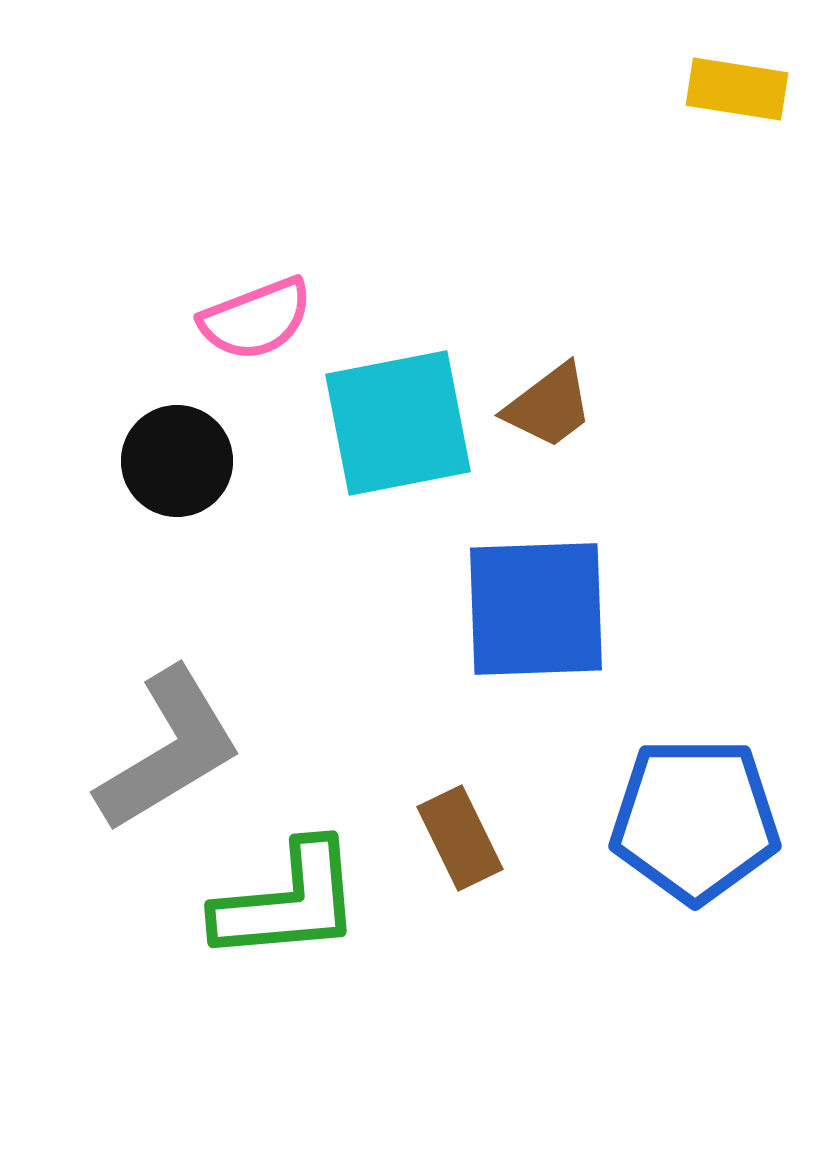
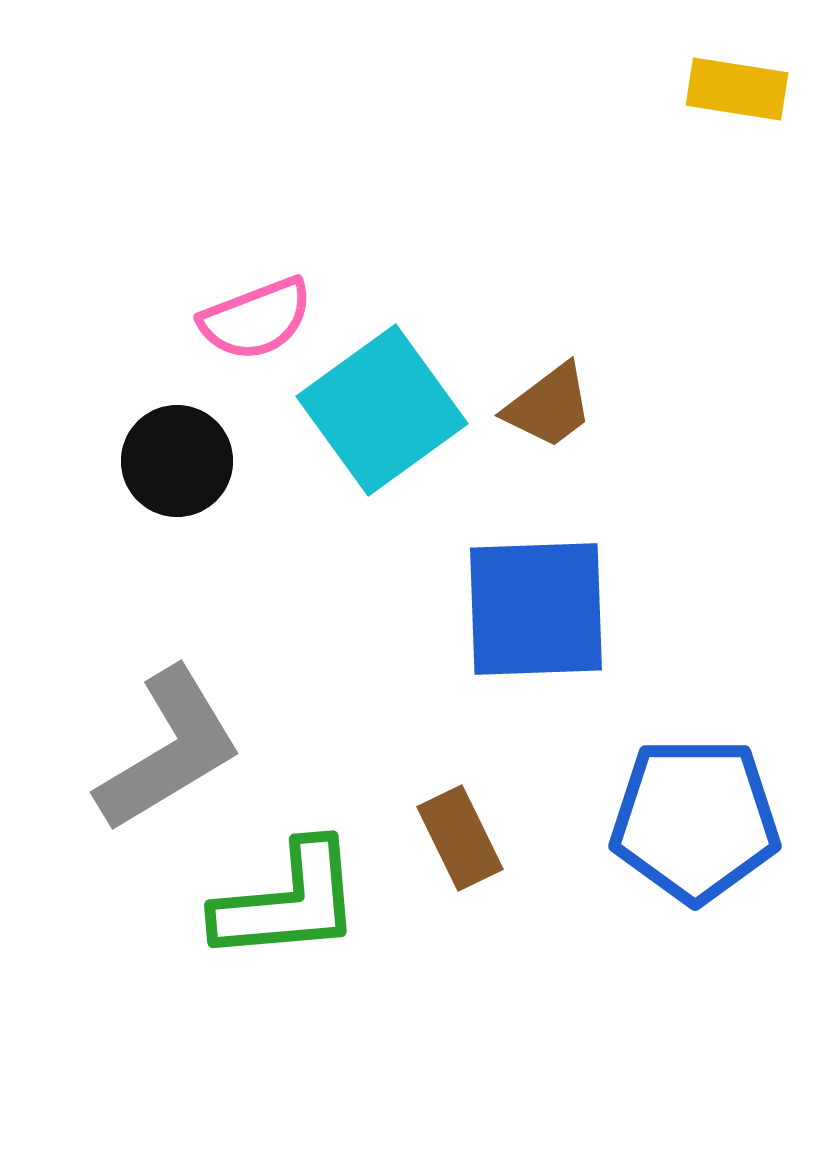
cyan square: moved 16 px left, 13 px up; rotated 25 degrees counterclockwise
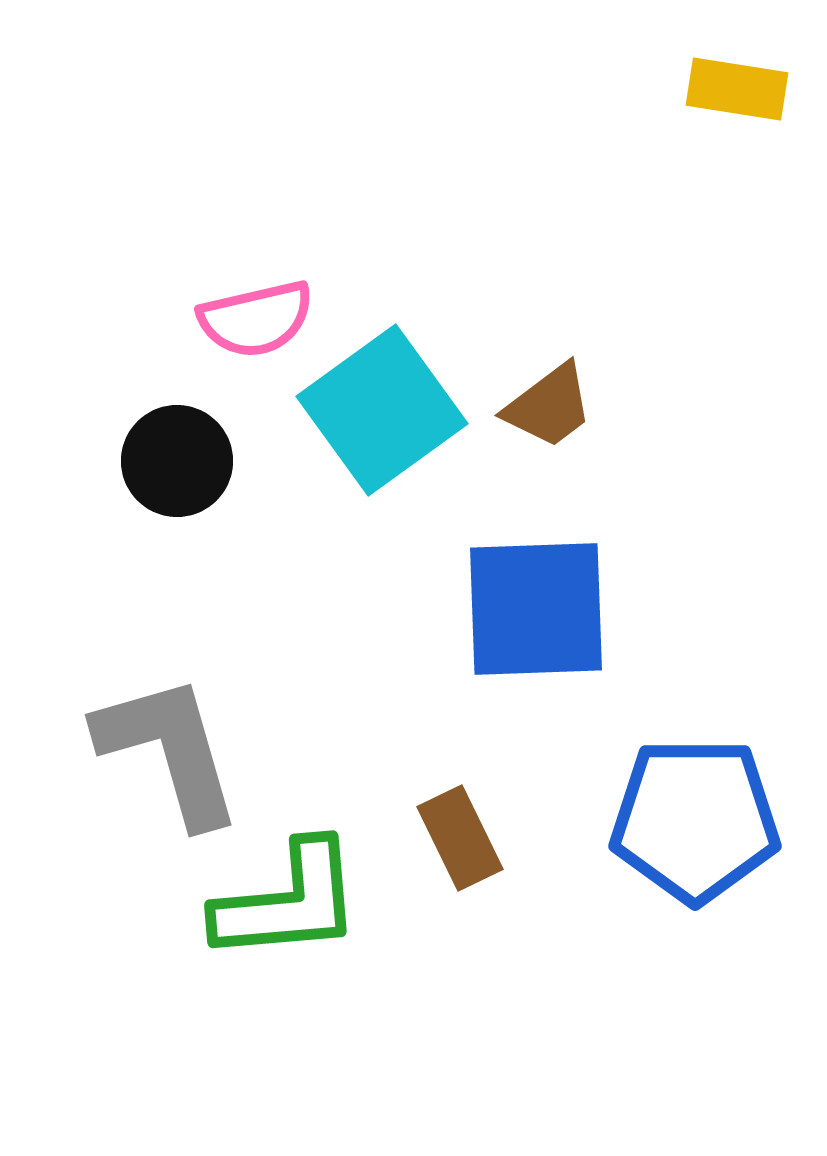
pink semicircle: rotated 8 degrees clockwise
gray L-shape: rotated 75 degrees counterclockwise
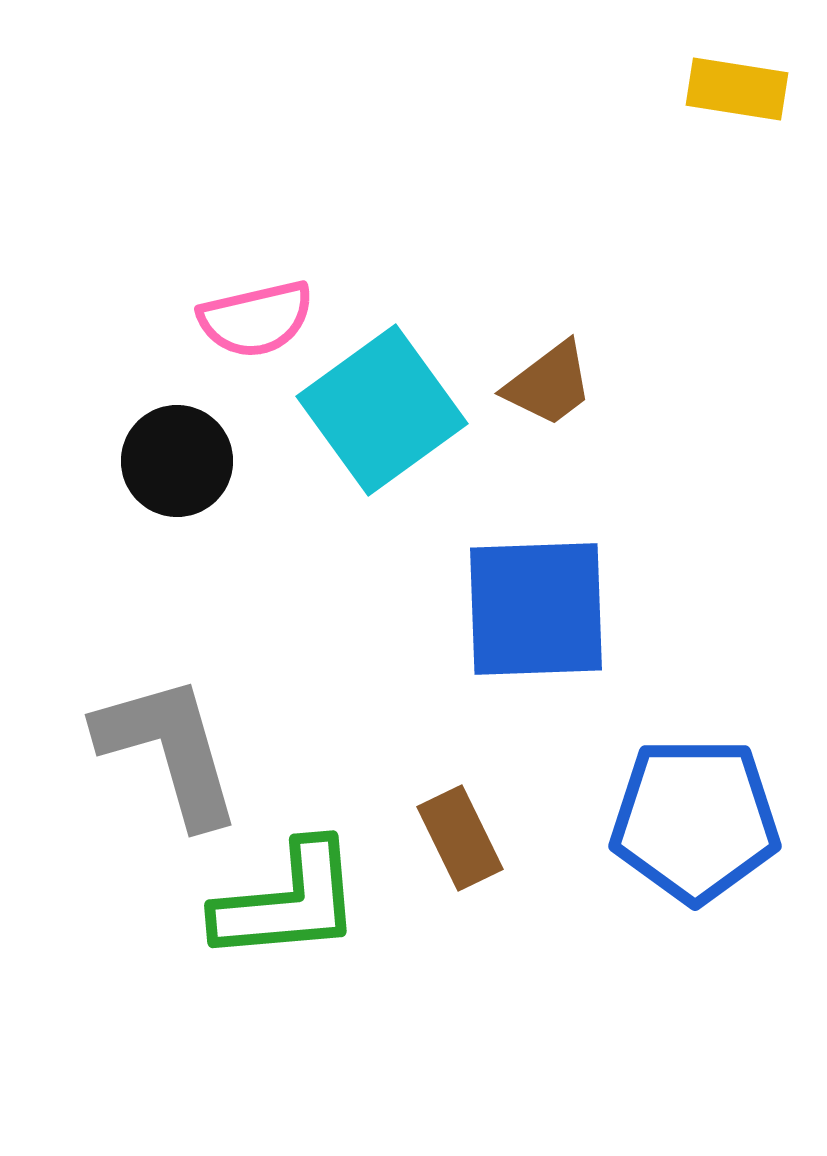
brown trapezoid: moved 22 px up
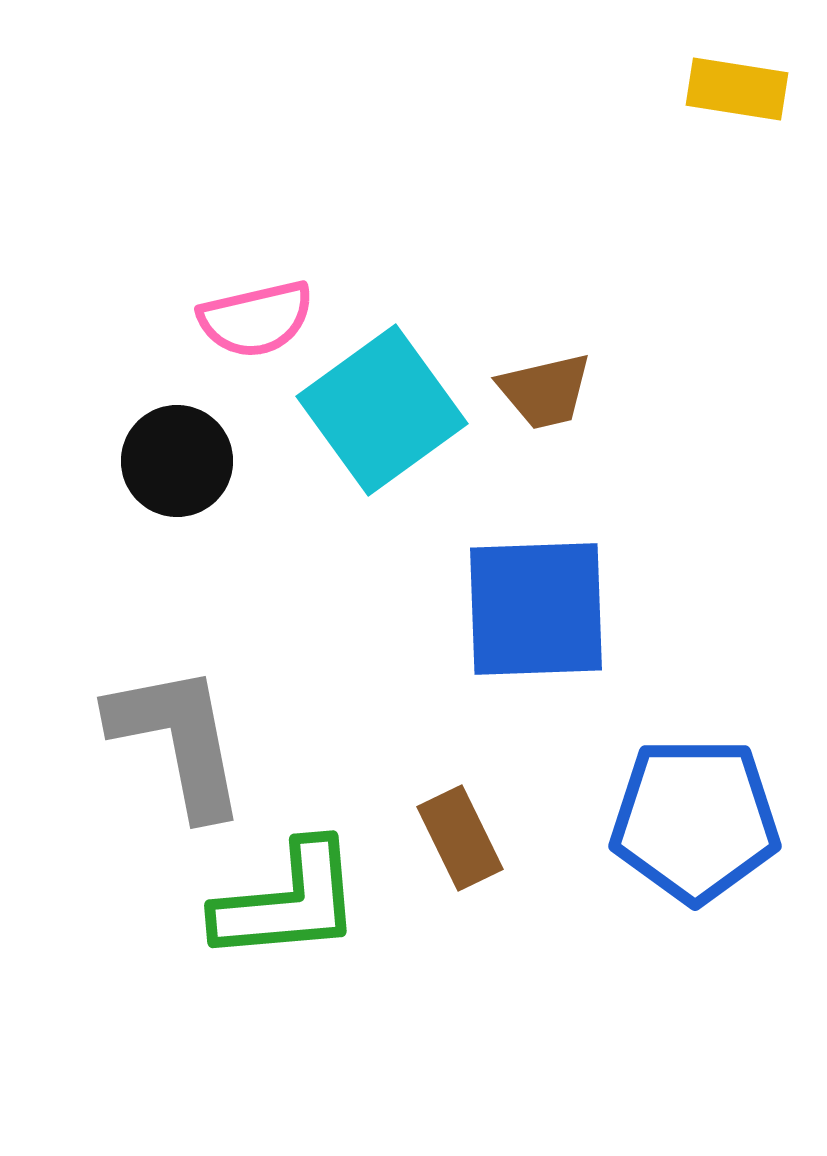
brown trapezoid: moved 4 px left, 7 px down; rotated 24 degrees clockwise
gray L-shape: moved 9 px right, 10 px up; rotated 5 degrees clockwise
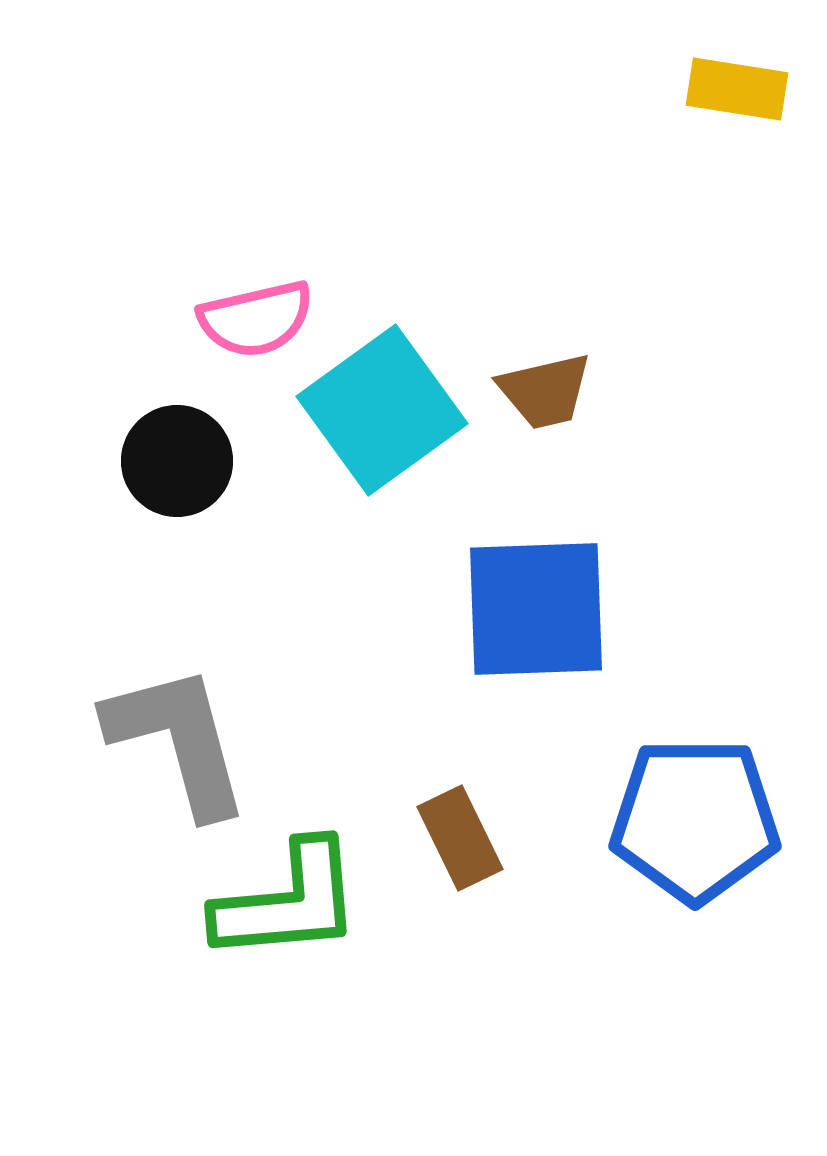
gray L-shape: rotated 4 degrees counterclockwise
